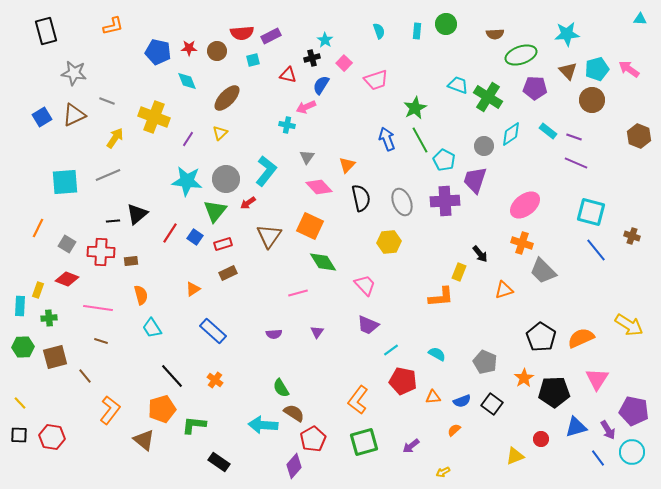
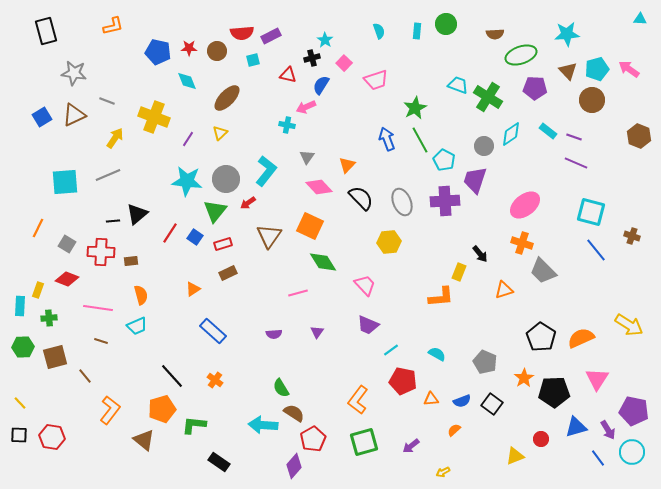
black semicircle at (361, 198): rotated 32 degrees counterclockwise
cyan trapezoid at (152, 328): moved 15 px left, 2 px up; rotated 80 degrees counterclockwise
orange triangle at (433, 397): moved 2 px left, 2 px down
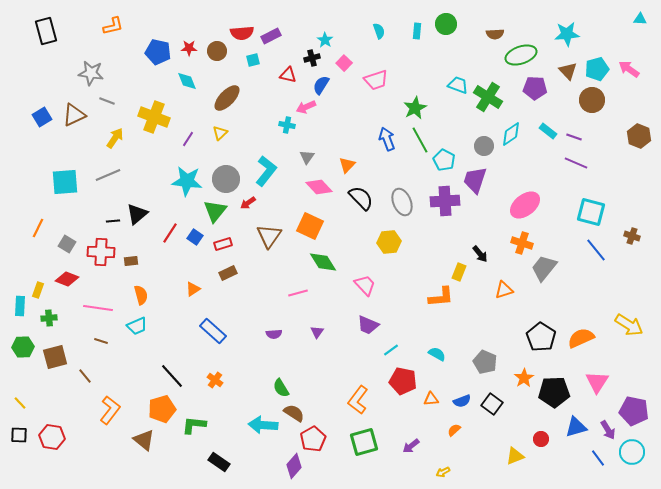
gray star at (74, 73): moved 17 px right
gray trapezoid at (543, 271): moved 1 px right, 3 px up; rotated 84 degrees clockwise
pink triangle at (597, 379): moved 3 px down
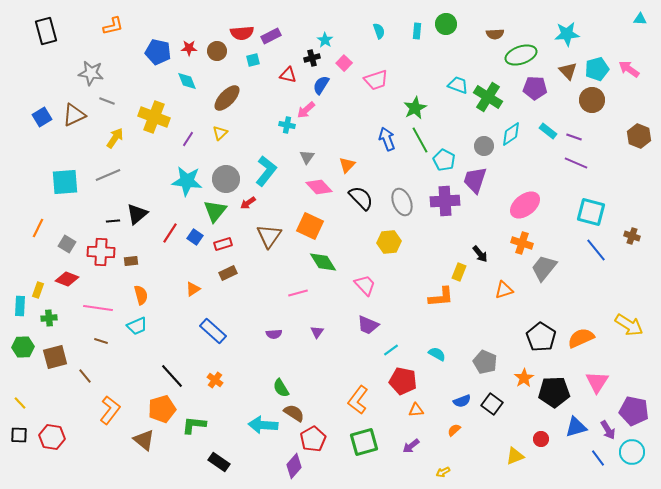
pink arrow at (306, 107): moved 3 px down; rotated 18 degrees counterclockwise
orange triangle at (431, 399): moved 15 px left, 11 px down
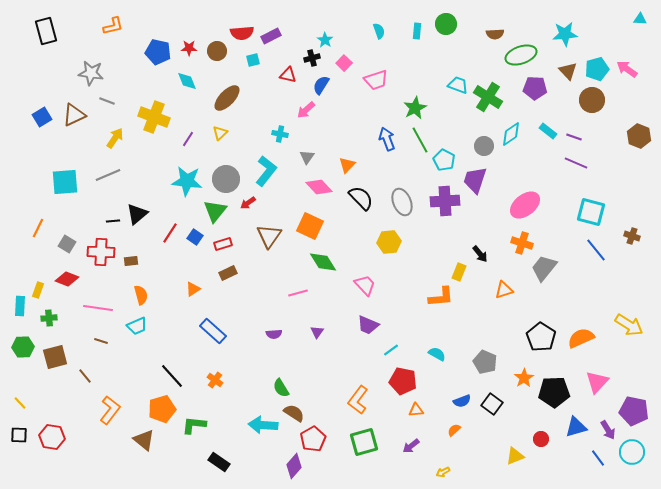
cyan star at (567, 34): moved 2 px left
pink arrow at (629, 69): moved 2 px left
cyan cross at (287, 125): moved 7 px left, 9 px down
pink triangle at (597, 382): rotated 10 degrees clockwise
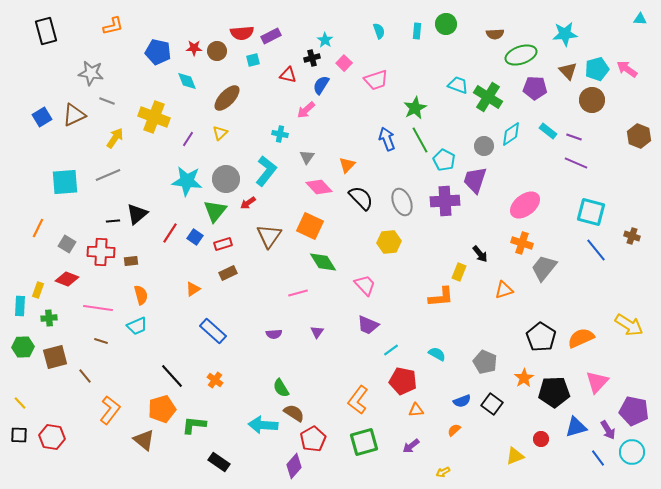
red star at (189, 48): moved 5 px right
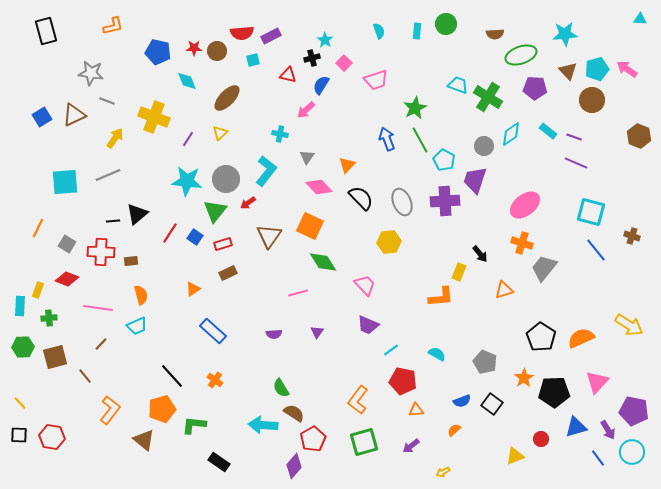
brown line at (101, 341): moved 3 px down; rotated 64 degrees counterclockwise
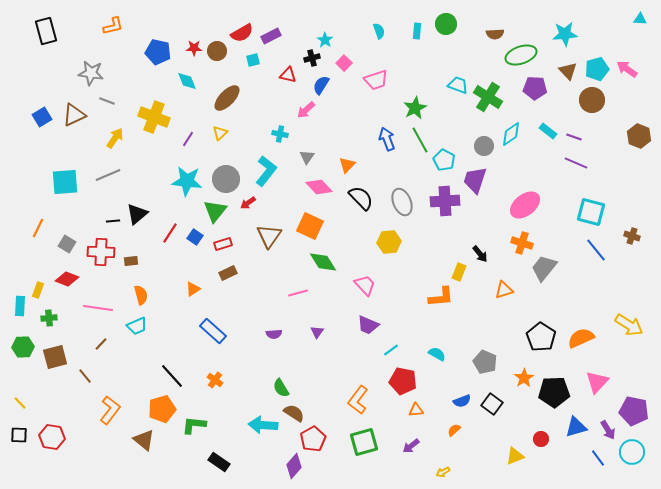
red semicircle at (242, 33): rotated 25 degrees counterclockwise
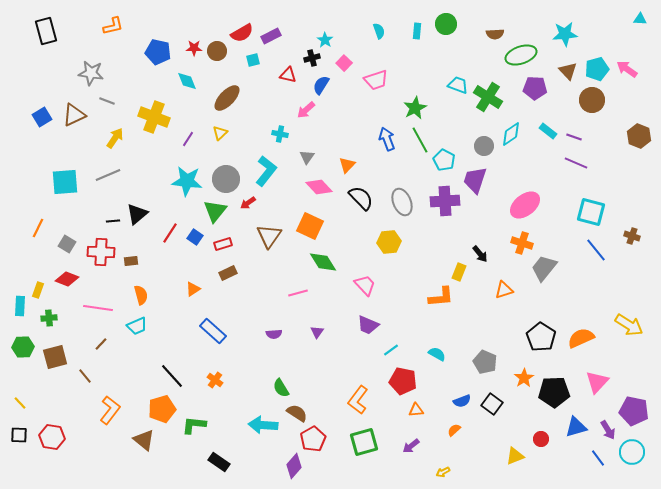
brown semicircle at (294, 413): moved 3 px right
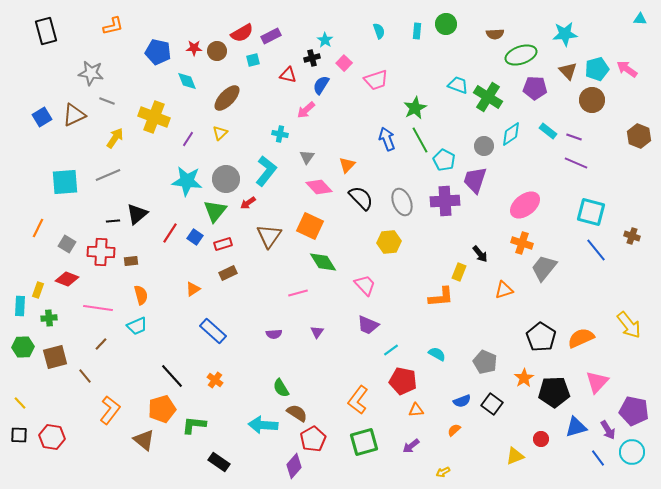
yellow arrow at (629, 325): rotated 20 degrees clockwise
